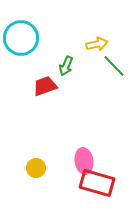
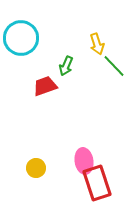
yellow arrow: rotated 85 degrees clockwise
red rectangle: rotated 56 degrees clockwise
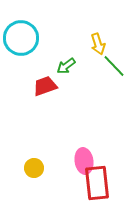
yellow arrow: moved 1 px right
green arrow: rotated 30 degrees clockwise
yellow circle: moved 2 px left
red rectangle: rotated 12 degrees clockwise
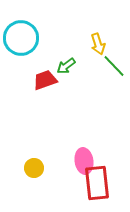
red trapezoid: moved 6 px up
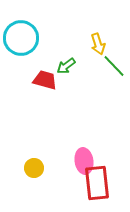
red trapezoid: rotated 35 degrees clockwise
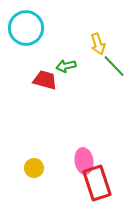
cyan circle: moved 5 px right, 10 px up
green arrow: rotated 24 degrees clockwise
red rectangle: rotated 12 degrees counterclockwise
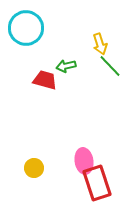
yellow arrow: moved 2 px right
green line: moved 4 px left
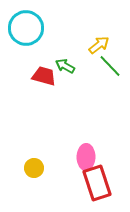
yellow arrow: moved 1 px left, 1 px down; rotated 110 degrees counterclockwise
green arrow: moved 1 px left; rotated 42 degrees clockwise
red trapezoid: moved 1 px left, 4 px up
pink ellipse: moved 2 px right, 4 px up; rotated 10 degrees clockwise
